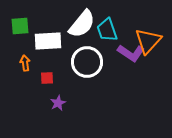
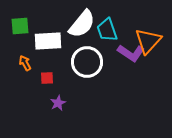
orange arrow: rotated 21 degrees counterclockwise
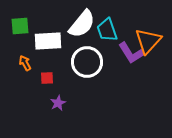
purple L-shape: rotated 24 degrees clockwise
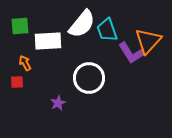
white circle: moved 2 px right, 16 px down
red square: moved 30 px left, 4 px down
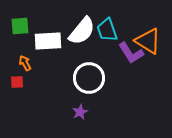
white semicircle: moved 7 px down
orange triangle: rotated 40 degrees counterclockwise
purple star: moved 22 px right, 9 px down
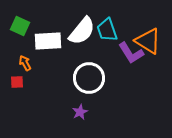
green square: rotated 30 degrees clockwise
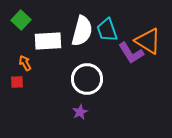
green square: moved 1 px right, 6 px up; rotated 18 degrees clockwise
white semicircle: rotated 24 degrees counterclockwise
white circle: moved 2 px left, 1 px down
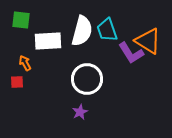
green square: rotated 36 degrees counterclockwise
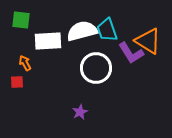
white semicircle: rotated 120 degrees counterclockwise
white circle: moved 9 px right, 11 px up
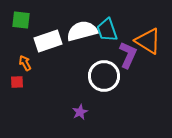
white rectangle: rotated 16 degrees counterclockwise
purple L-shape: moved 3 px left, 2 px down; rotated 124 degrees counterclockwise
white circle: moved 8 px right, 8 px down
